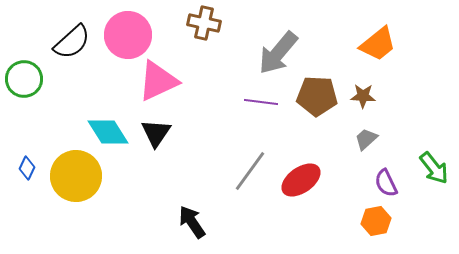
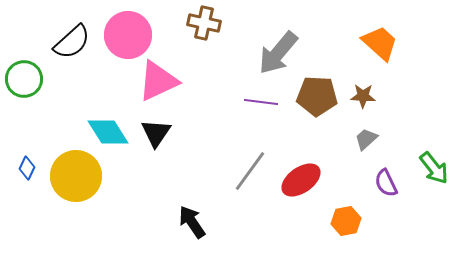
orange trapezoid: moved 2 px right, 1 px up; rotated 99 degrees counterclockwise
orange hexagon: moved 30 px left
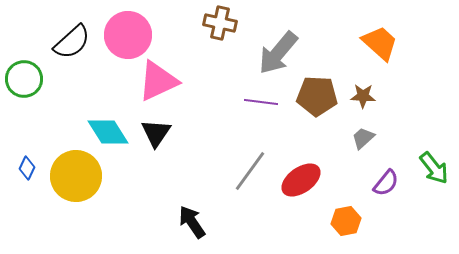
brown cross: moved 16 px right
gray trapezoid: moved 3 px left, 1 px up
purple semicircle: rotated 116 degrees counterclockwise
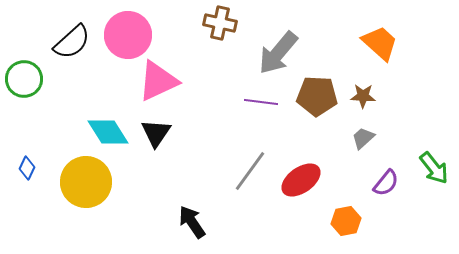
yellow circle: moved 10 px right, 6 px down
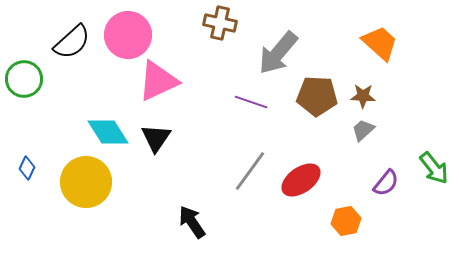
purple line: moved 10 px left; rotated 12 degrees clockwise
black triangle: moved 5 px down
gray trapezoid: moved 8 px up
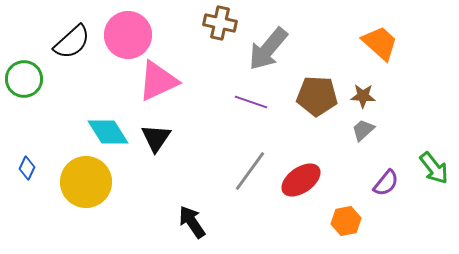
gray arrow: moved 10 px left, 4 px up
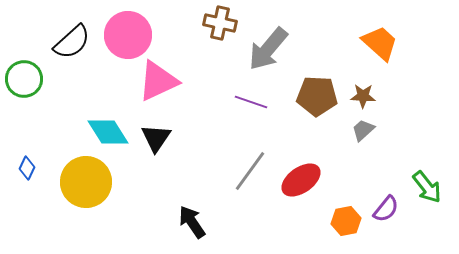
green arrow: moved 7 px left, 19 px down
purple semicircle: moved 26 px down
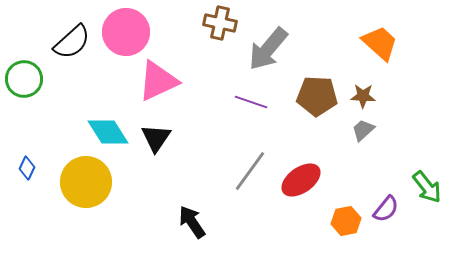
pink circle: moved 2 px left, 3 px up
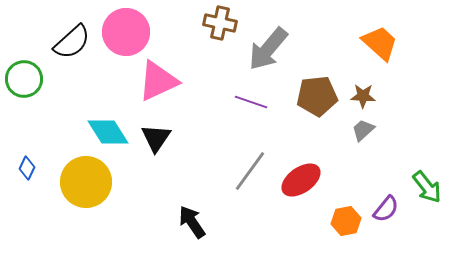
brown pentagon: rotated 9 degrees counterclockwise
